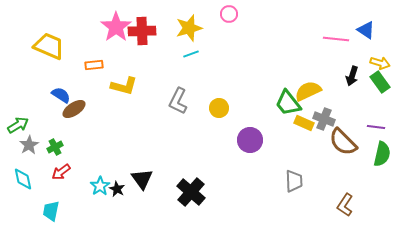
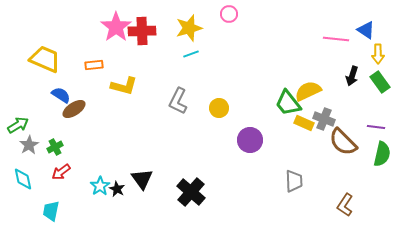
yellow trapezoid: moved 4 px left, 13 px down
yellow arrow: moved 2 px left, 9 px up; rotated 72 degrees clockwise
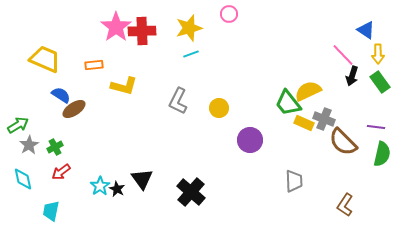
pink line: moved 7 px right, 16 px down; rotated 40 degrees clockwise
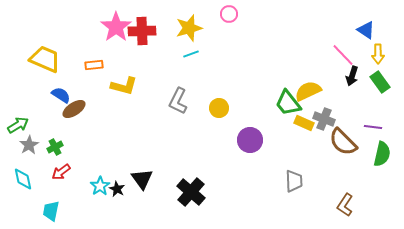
purple line: moved 3 px left
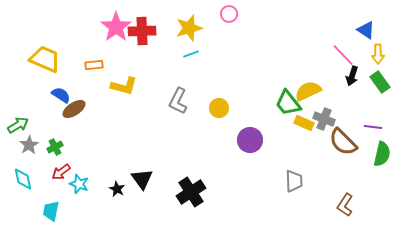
cyan star: moved 21 px left, 2 px up; rotated 18 degrees counterclockwise
black cross: rotated 16 degrees clockwise
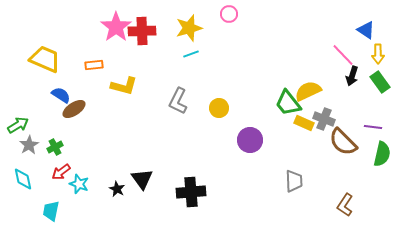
black cross: rotated 28 degrees clockwise
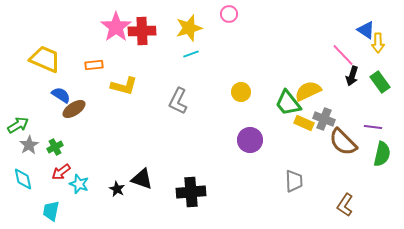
yellow arrow: moved 11 px up
yellow circle: moved 22 px right, 16 px up
black triangle: rotated 35 degrees counterclockwise
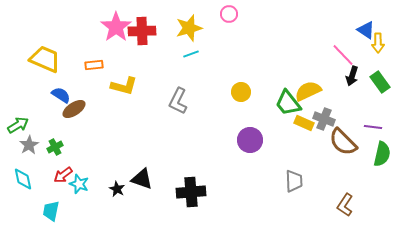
red arrow: moved 2 px right, 3 px down
